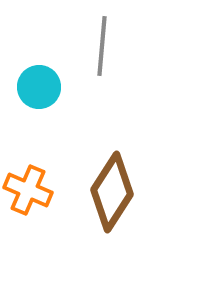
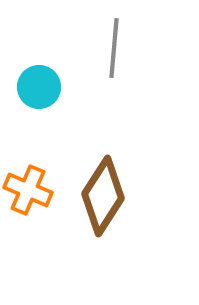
gray line: moved 12 px right, 2 px down
brown diamond: moved 9 px left, 4 px down
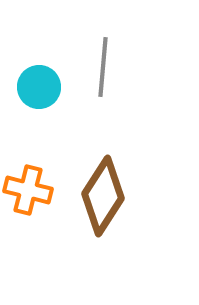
gray line: moved 11 px left, 19 px down
orange cross: rotated 9 degrees counterclockwise
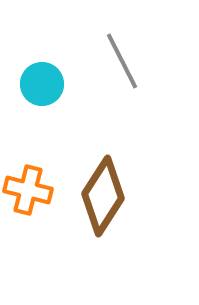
gray line: moved 19 px right, 6 px up; rotated 32 degrees counterclockwise
cyan circle: moved 3 px right, 3 px up
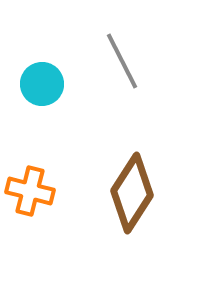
orange cross: moved 2 px right, 1 px down
brown diamond: moved 29 px right, 3 px up
